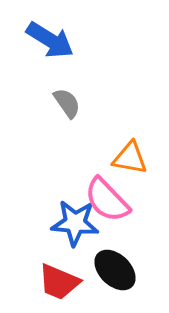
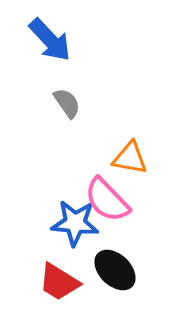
blue arrow: rotated 15 degrees clockwise
red trapezoid: rotated 9 degrees clockwise
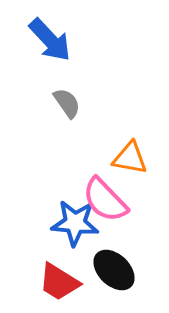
pink semicircle: moved 2 px left
black ellipse: moved 1 px left
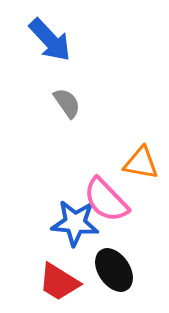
orange triangle: moved 11 px right, 5 px down
pink semicircle: moved 1 px right
black ellipse: rotated 12 degrees clockwise
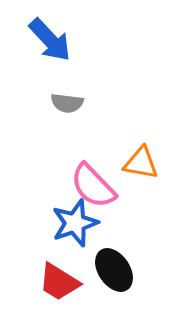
gray semicircle: rotated 132 degrees clockwise
pink semicircle: moved 13 px left, 14 px up
blue star: rotated 24 degrees counterclockwise
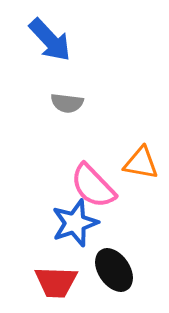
red trapezoid: moved 3 px left; rotated 30 degrees counterclockwise
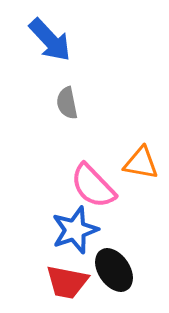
gray semicircle: rotated 72 degrees clockwise
blue star: moved 7 px down
red trapezoid: moved 11 px right; rotated 9 degrees clockwise
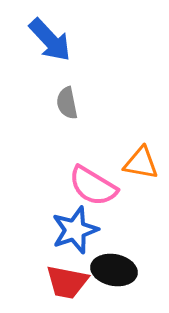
pink semicircle: rotated 15 degrees counterclockwise
black ellipse: rotated 45 degrees counterclockwise
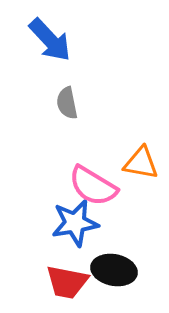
blue star: moved 7 px up; rotated 9 degrees clockwise
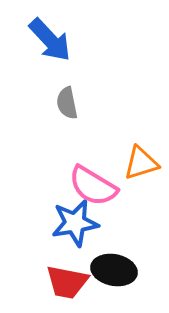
orange triangle: rotated 27 degrees counterclockwise
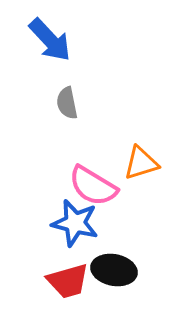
blue star: rotated 24 degrees clockwise
red trapezoid: moved 1 px right, 1 px up; rotated 27 degrees counterclockwise
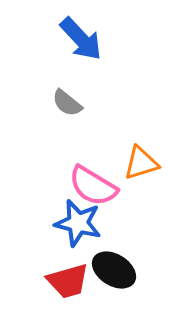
blue arrow: moved 31 px right, 1 px up
gray semicircle: rotated 40 degrees counterclockwise
blue star: moved 3 px right
black ellipse: rotated 21 degrees clockwise
